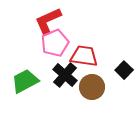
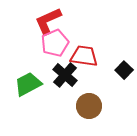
green trapezoid: moved 3 px right, 3 px down
brown circle: moved 3 px left, 19 px down
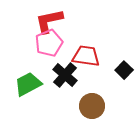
red L-shape: moved 1 px right; rotated 12 degrees clockwise
pink pentagon: moved 6 px left
red trapezoid: moved 2 px right
brown circle: moved 3 px right
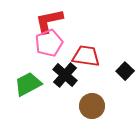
black square: moved 1 px right, 1 px down
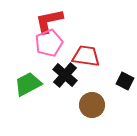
black square: moved 10 px down; rotated 18 degrees counterclockwise
brown circle: moved 1 px up
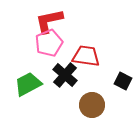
black square: moved 2 px left
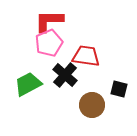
red L-shape: rotated 12 degrees clockwise
black square: moved 4 px left, 8 px down; rotated 12 degrees counterclockwise
